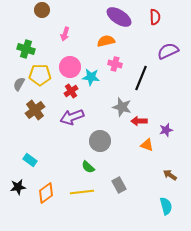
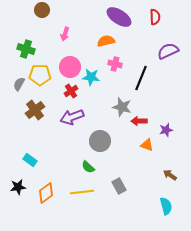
gray rectangle: moved 1 px down
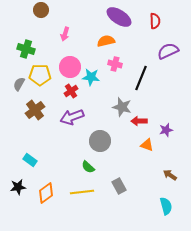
brown circle: moved 1 px left
red semicircle: moved 4 px down
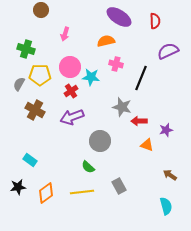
pink cross: moved 1 px right
brown cross: rotated 24 degrees counterclockwise
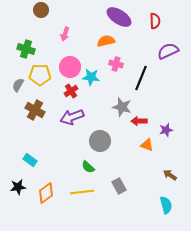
gray semicircle: moved 1 px left, 1 px down
cyan semicircle: moved 1 px up
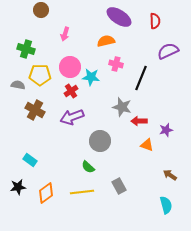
gray semicircle: rotated 72 degrees clockwise
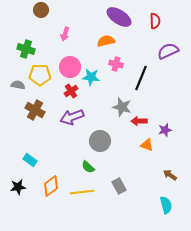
purple star: moved 1 px left
orange diamond: moved 5 px right, 7 px up
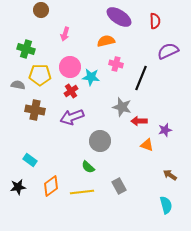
brown cross: rotated 18 degrees counterclockwise
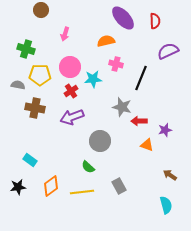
purple ellipse: moved 4 px right, 1 px down; rotated 15 degrees clockwise
cyan star: moved 2 px right, 2 px down; rotated 12 degrees counterclockwise
brown cross: moved 2 px up
